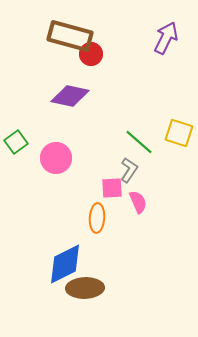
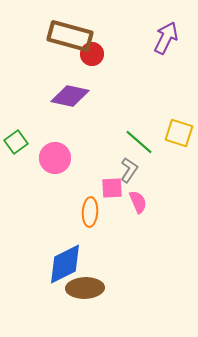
red circle: moved 1 px right
pink circle: moved 1 px left
orange ellipse: moved 7 px left, 6 px up
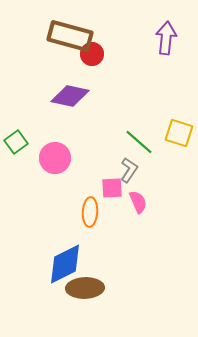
purple arrow: rotated 20 degrees counterclockwise
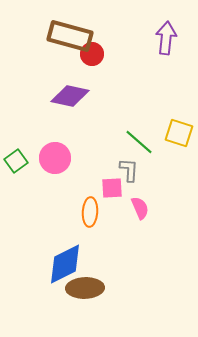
green square: moved 19 px down
gray L-shape: rotated 30 degrees counterclockwise
pink semicircle: moved 2 px right, 6 px down
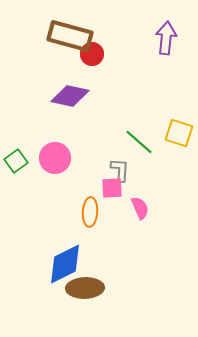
gray L-shape: moved 9 px left
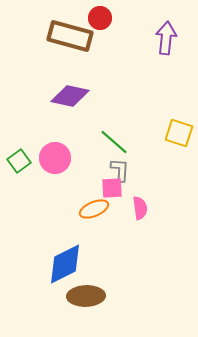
red circle: moved 8 px right, 36 px up
green line: moved 25 px left
green square: moved 3 px right
pink semicircle: rotated 15 degrees clockwise
orange ellipse: moved 4 px right, 3 px up; rotated 64 degrees clockwise
brown ellipse: moved 1 px right, 8 px down
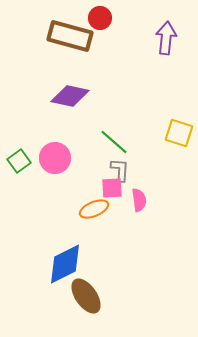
pink semicircle: moved 1 px left, 8 px up
brown ellipse: rotated 57 degrees clockwise
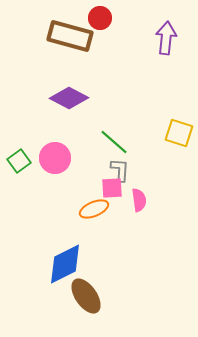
purple diamond: moved 1 px left, 2 px down; rotated 15 degrees clockwise
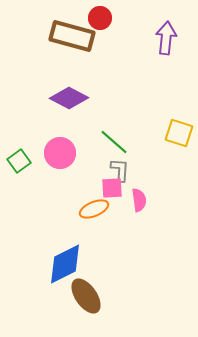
brown rectangle: moved 2 px right
pink circle: moved 5 px right, 5 px up
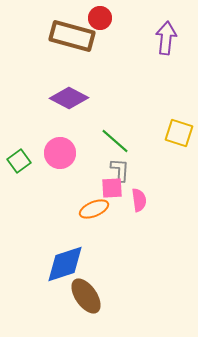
green line: moved 1 px right, 1 px up
blue diamond: rotated 9 degrees clockwise
